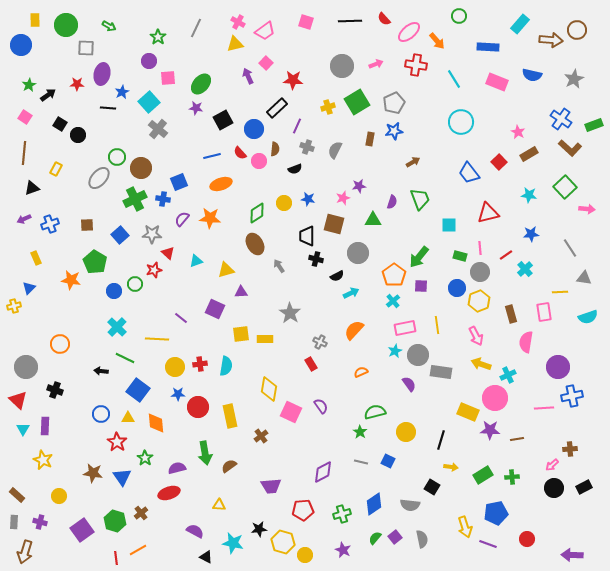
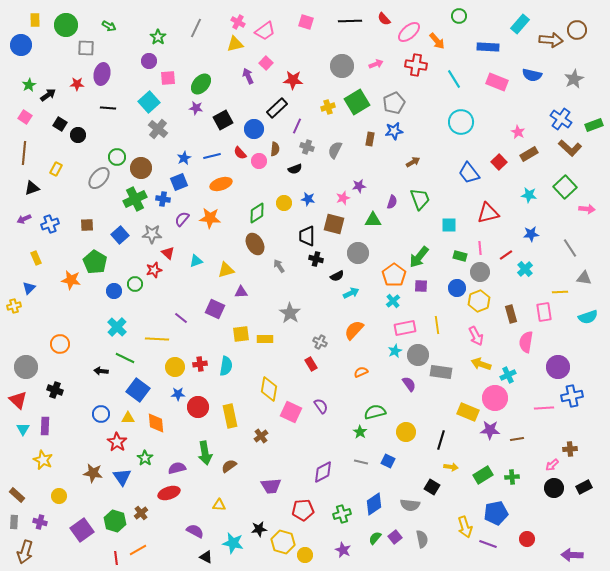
blue star at (122, 92): moved 62 px right, 66 px down
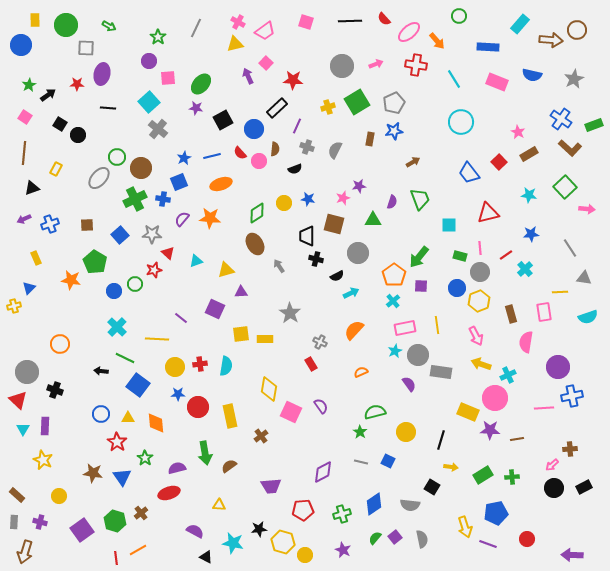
gray circle at (26, 367): moved 1 px right, 5 px down
blue square at (138, 390): moved 5 px up
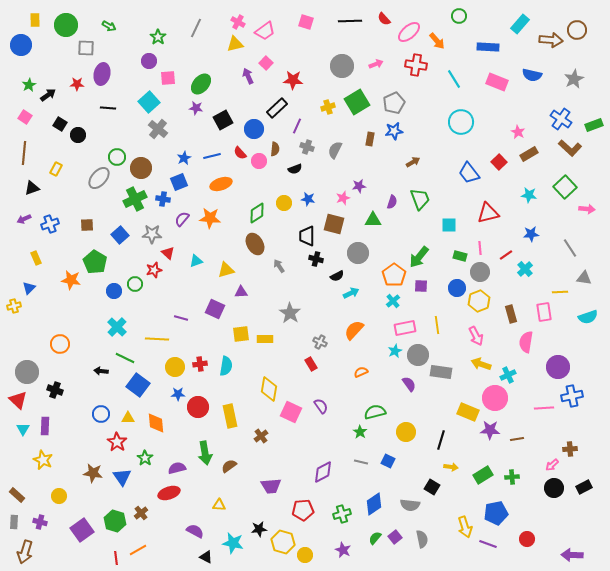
purple line at (181, 318): rotated 24 degrees counterclockwise
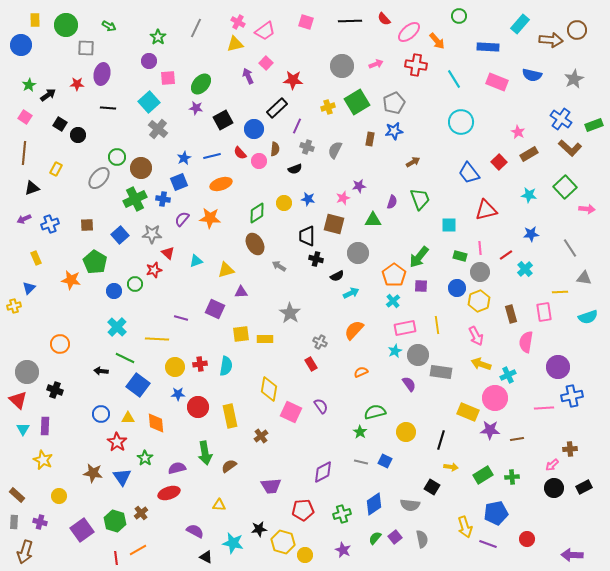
red triangle at (488, 213): moved 2 px left, 3 px up
gray arrow at (279, 266): rotated 24 degrees counterclockwise
blue square at (388, 461): moved 3 px left
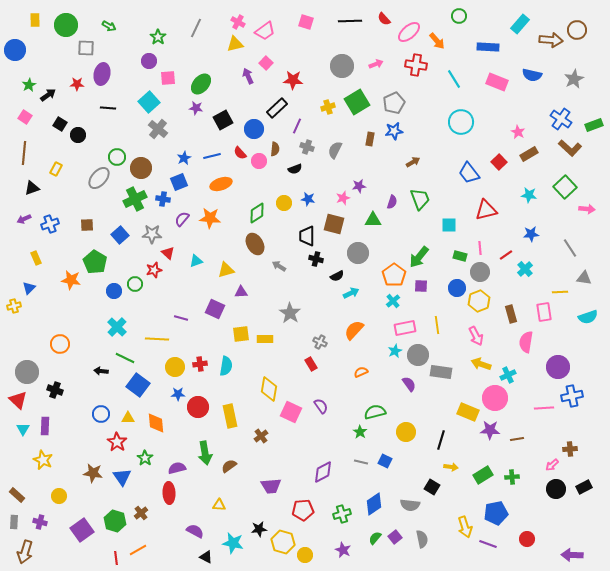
blue circle at (21, 45): moved 6 px left, 5 px down
black circle at (554, 488): moved 2 px right, 1 px down
red ellipse at (169, 493): rotated 75 degrees counterclockwise
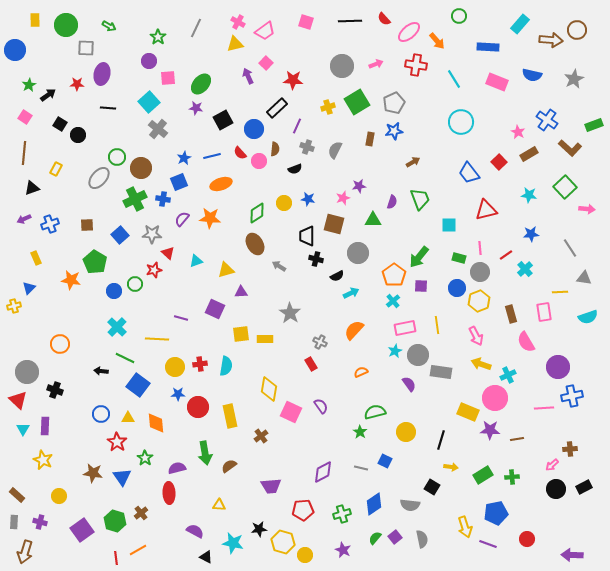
blue cross at (561, 119): moved 14 px left, 1 px down
green rectangle at (460, 256): moved 1 px left, 2 px down
pink semicircle at (526, 342): rotated 40 degrees counterclockwise
gray line at (361, 462): moved 6 px down
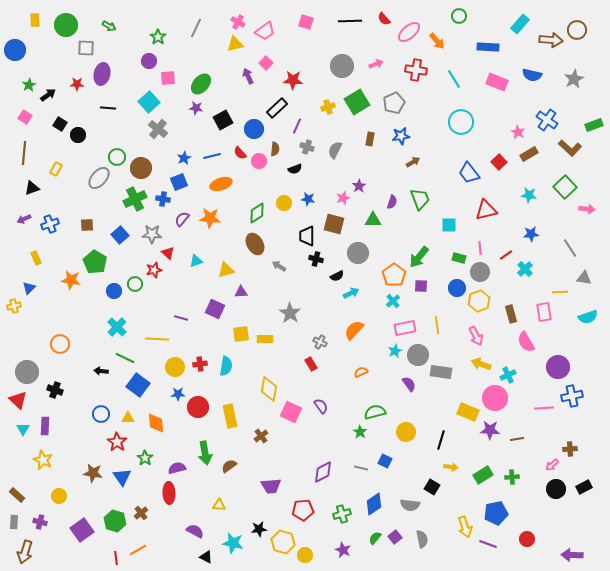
red cross at (416, 65): moved 5 px down
blue star at (394, 131): moved 7 px right, 5 px down
purple star at (359, 186): rotated 24 degrees counterclockwise
